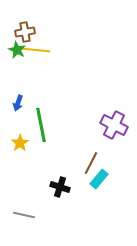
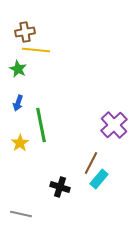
green star: moved 1 px right, 19 px down
purple cross: rotated 20 degrees clockwise
gray line: moved 3 px left, 1 px up
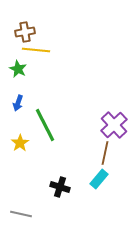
green line: moved 4 px right; rotated 16 degrees counterclockwise
brown line: moved 14 px right, 10 px up; rotated 15 degrees counterclockwise
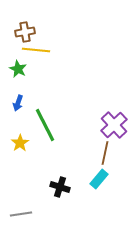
gray line: rotated 20 degrees counterclockwise
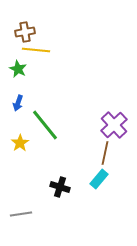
green line: rotated 12 degrees counterclockwise
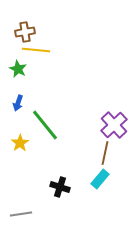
cyan rectangle: moved 1 px right
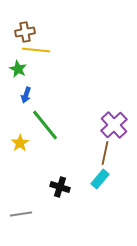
blue arrow: moved 8 px right, 8 px up
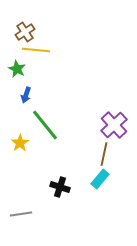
brown cross: rotated 24 degrees counterclockwise
green star: moved 1 px left
brown line: moved 1 px left, 1 px down
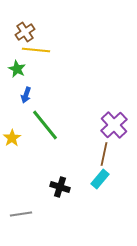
yellow star: moved 8 px left, 5 px up
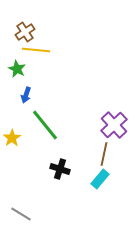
black cross: moved 18 px up
gray line: rotated 40 degrees clockwise
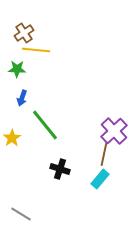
brown cross: moved 1 px left, 1 px down
green star: rotated 24 degrees counterclockwise
blue arrow: moved 4 px left, 3 px down
purple cross: moved 6 px down
